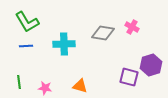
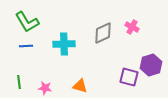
gray diamond: rotated 35 degrees counterclockwise
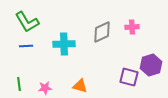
pink cross: rotated 32 degrees counterclockwise
gray diamond: moved 1 px left, 1 px up
green line: moved 2 px down
pink star: rotated 16 degrees counterclockwise
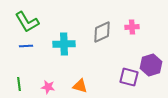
pink star: moved 3 px right, 1 px up; rotated 16 degrees clockwise
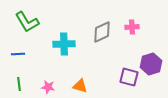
blue line: moved 8 px left, 8 px down
purple hexagon: moved 1 px up
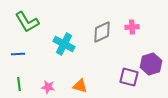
cyan cross: rotated 30 degrees clockwise
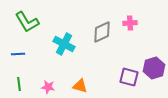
pink cross: moved 2 px left, 4 px up
purple hexagon: moved 3 px right, 4 px down
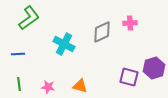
green L-shape: moved 2 px right, 4 px up; rotated 95 degrees counterclockwise
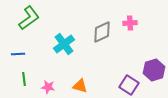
cyan cross: rotated 25 degrees clockwise
purple hexagon: moved 2 px down
purple square: moved 8 px down; rotated 18 degrees clockwise
green line: moved 5 px right, 5 px up
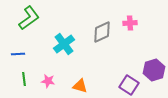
pink star: moved 6 px up
